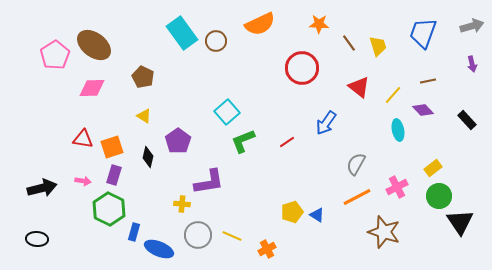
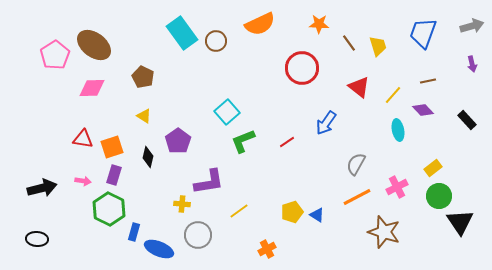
yellow line at (232, 236): moved 7 px right, 25 px up; rotated 60 degrees counterclockwise
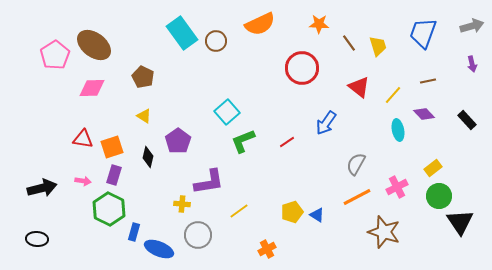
purple diamond at (423, 110): moved 1 px right, 4 px down
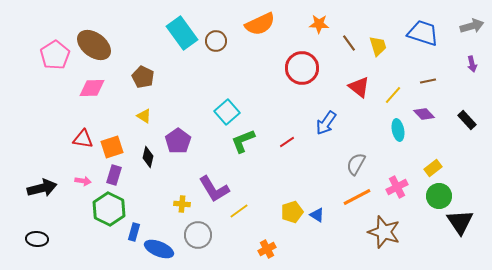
blue trapezoid at (423, 33): rotated 88 degrees clockwise
purple L-shape at (209, 182): moved 5 px right, 7 px down; rotated 68 degrees clockwise
